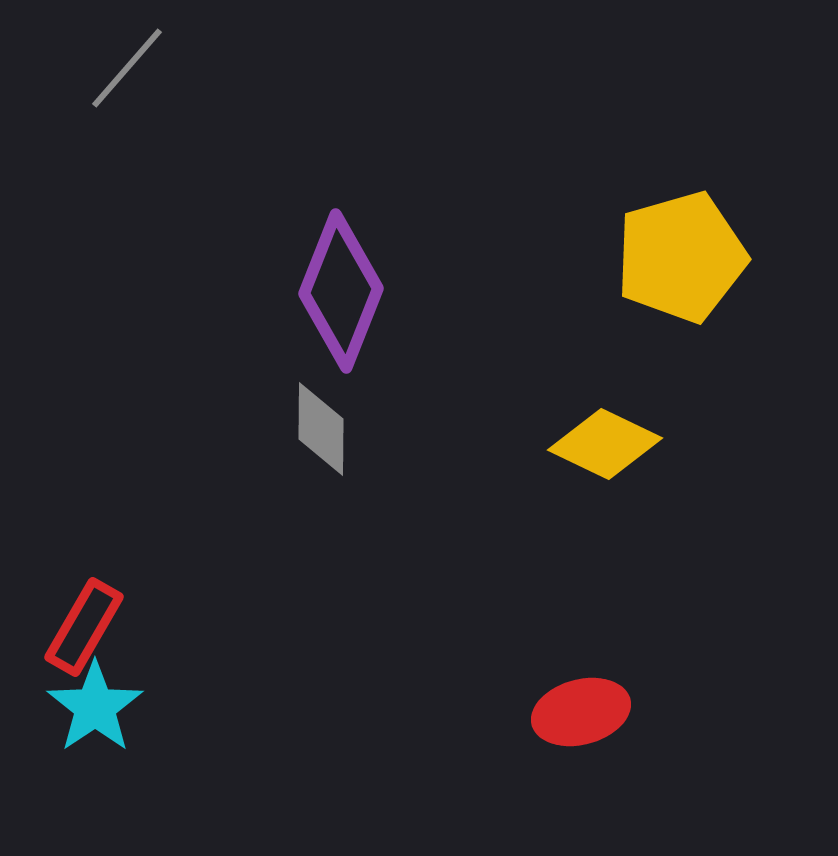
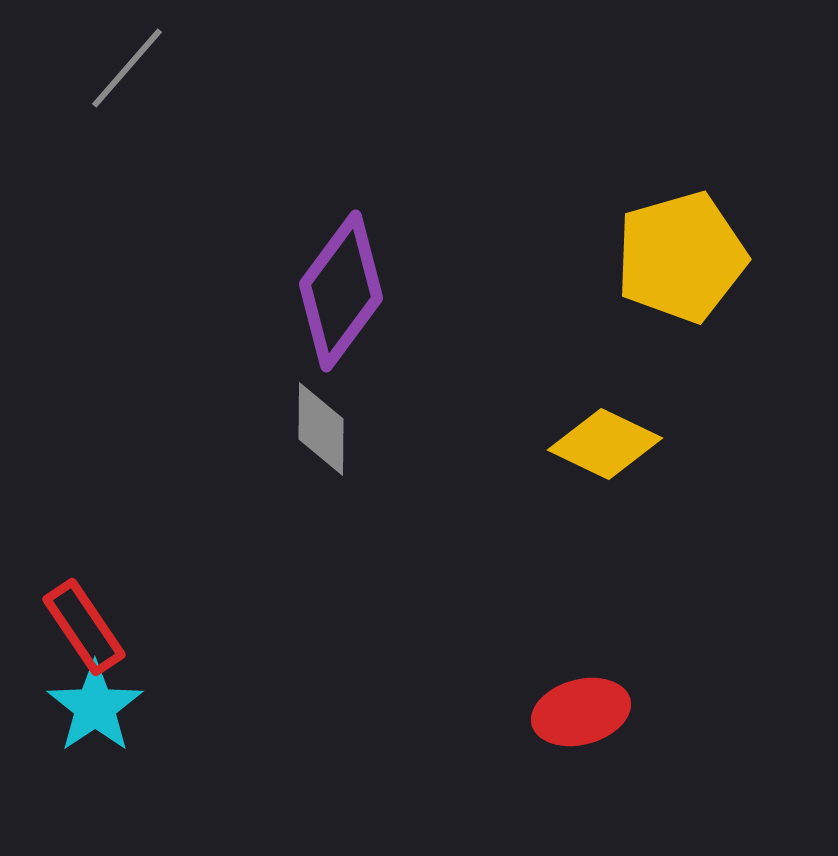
purple diamond: rotated 15 degrees clockwise
red rectangle: rotated 64 degrees counterclockwise
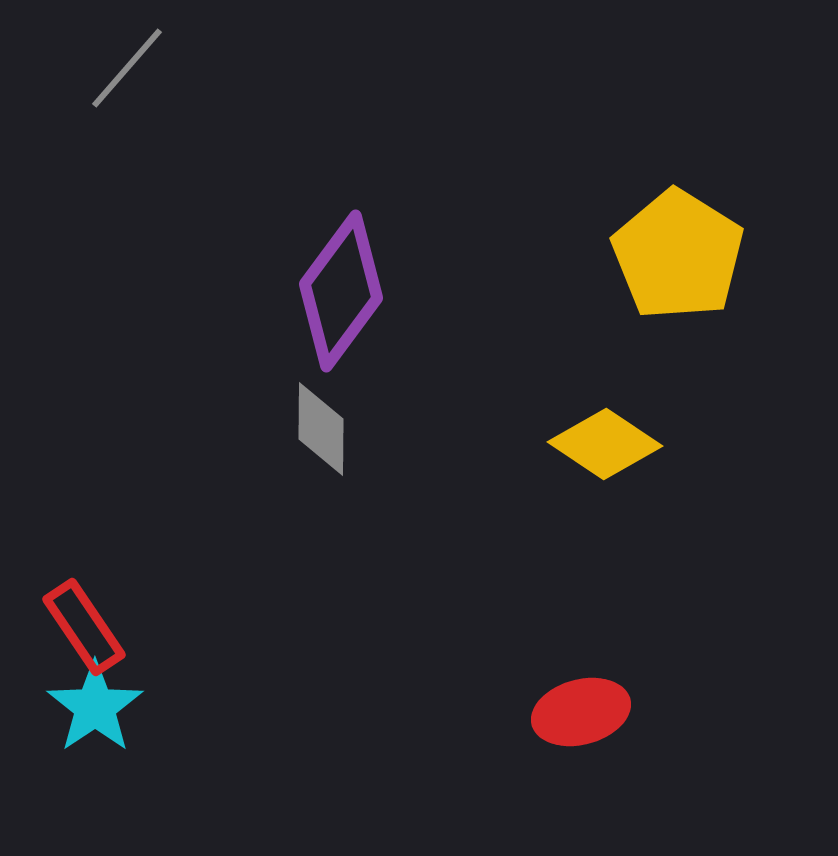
yellow pentagon: moved 3 px left, 2 px up; rotated 24 degrees counterclockwise
yellow diamond: rotated 8 degrees clockwise
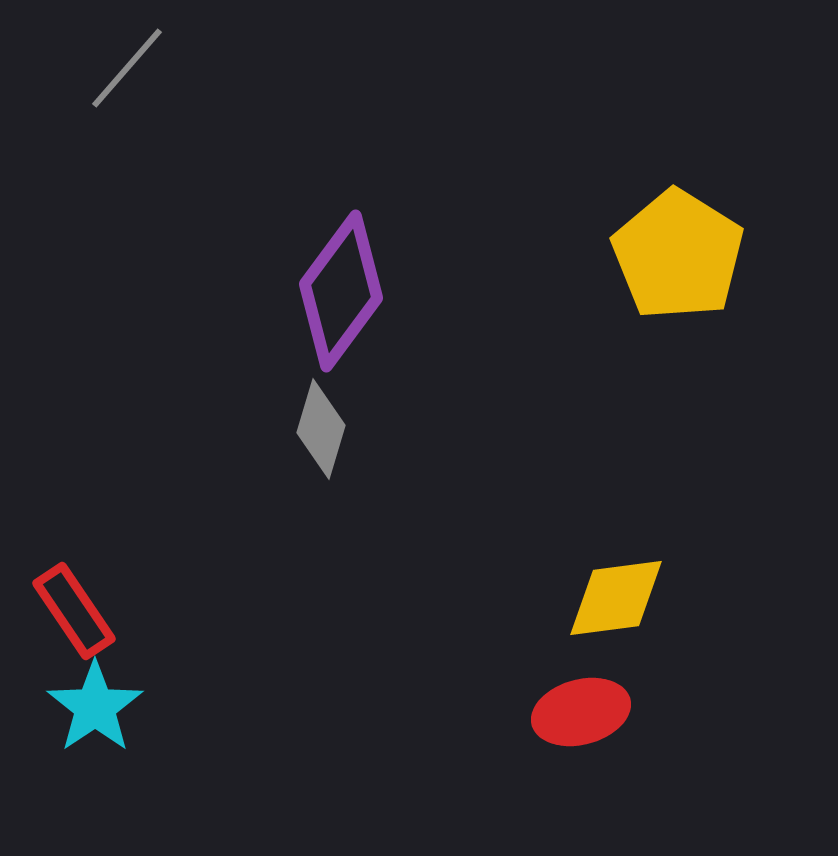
gray diamond: rotated 16 degrees clockwise
yellow diamond: moved 11 px right, 154 px down; rotated 41 degrees counterclockwise
red rectangle: moved 10 px left, 16 px up
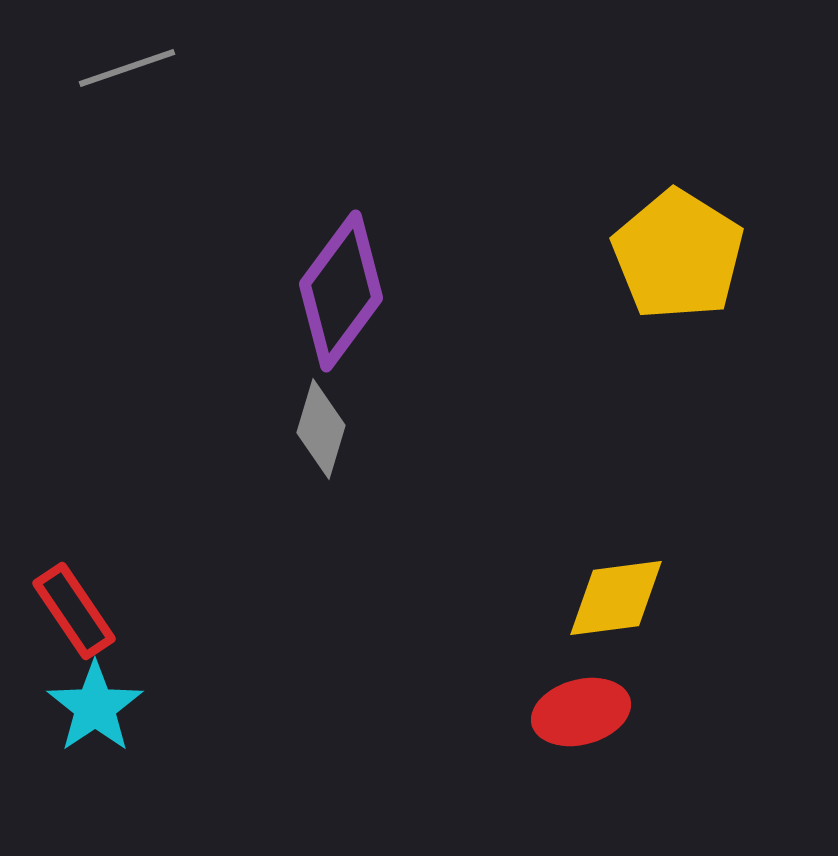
gray line: rotated 30 degrees clockwise
